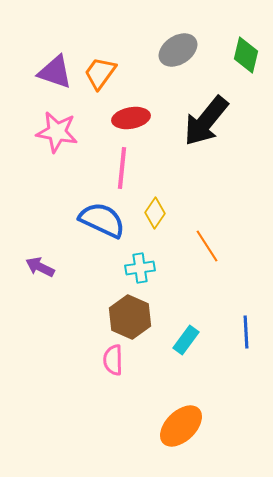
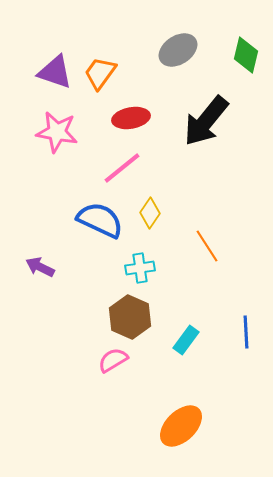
pink line: rotated 45 degrees clockwise
yellow diamond: moved 5 px left
blue semicircle: moved 2 px left
pink semicircle: rotated 60 degrees clockwise
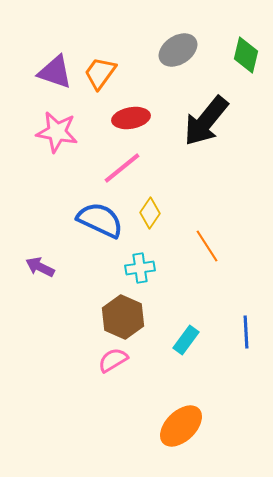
brown hexagon: moved 7 px left
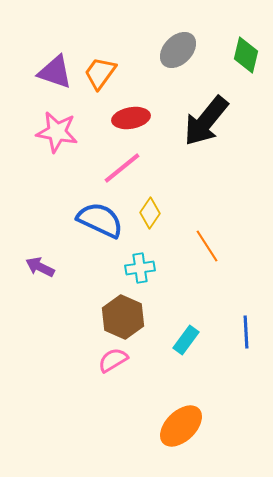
gray ellipse: rotated 12 degrees counterclockwise
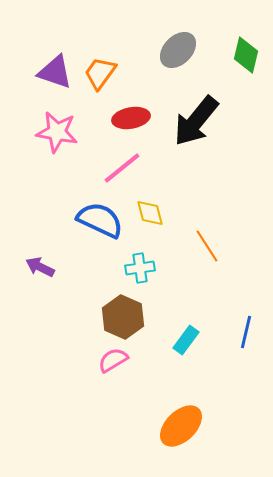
black arrow: moved 10 px left
yellow diamond: rotated 48 degrees counterclockwise
blue line: rotated 16 degrees clockwise
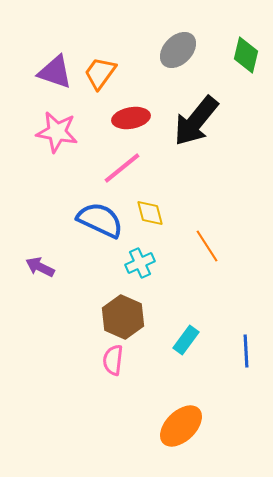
cyan cross: moved 5 px up; rotated 16 degrees counterclockwise
blue line: moved 19 px down; rotated 16 degrees counterclockwise
pink semicircle: rotated 52 degrees counterclockwise
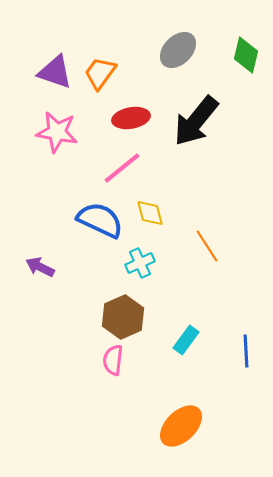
brown hexagon: rotated 12 degrees clockwise
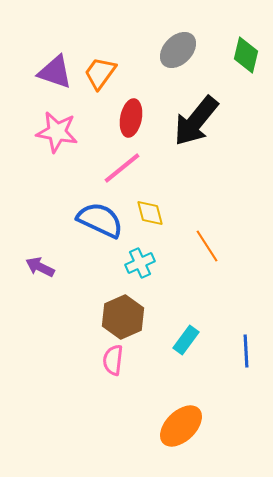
red ellipse: rotated 69 degrees counterclockwise
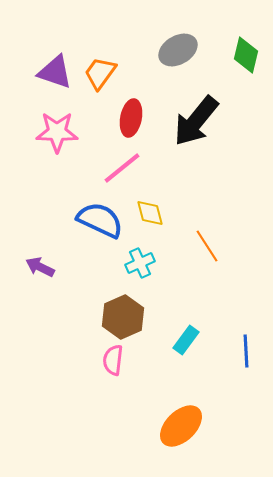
gray ellipse: rotated 15 degrees clockwise
pink star: rotated 9 degrees counterclockwise
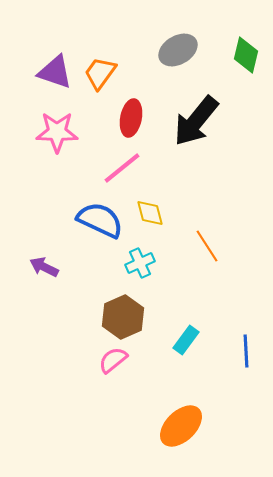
purple arrow: moved 4 px right
pink semicircle: rotated 44 degrees clockwise
